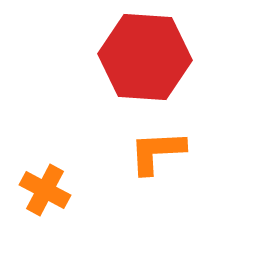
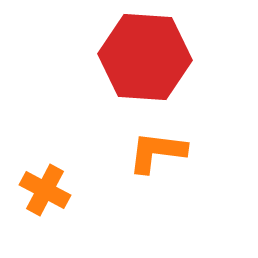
orange L-shape: rotated 10 degrees clockwise
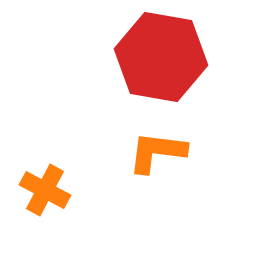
red hexagon: moved 16 px right; rotated 6 degrees clockwise
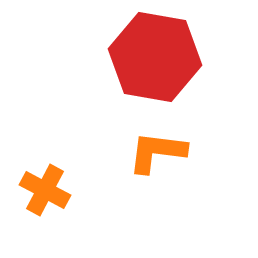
red hexagon: moved 6 px left
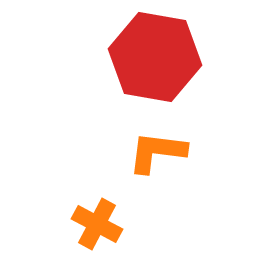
orange cross: moved 52 px right, 34 px down
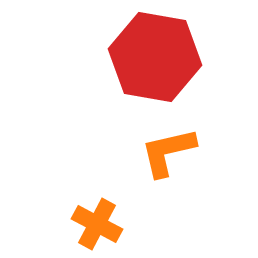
orange L-shape: moved 11 px right; rotated 20 degrees counterclockwise
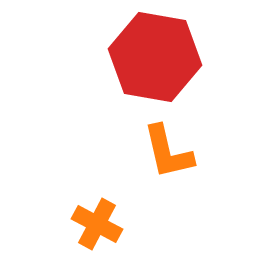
orange L-shape: rotated 90 degrees counterclockwise
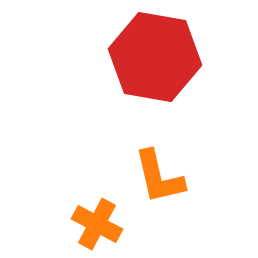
orange L-shape: moved 9 px left, 25 px down
